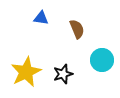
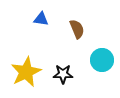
blue triangle: moved 1 px down
black star: rotated 18 degrees clockwise
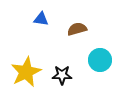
brown semicircle: rotated 84 degrees counterclockwise
cyan circle: moved 2 px left
black star: moved 1 px left, 1 px down
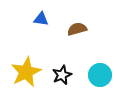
cyan circle: moved 15 px down
black star: rotated 24 degrees counterclockwise
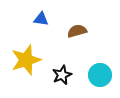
brown semicircle: moved 2 px down
yellow star: moved 12 px up; rotated 8 degrees clockwise
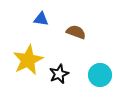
brown semicircle: moved 1 px left, 1 px down; rotated 36 degrees clockwise
yellow star: moved 2 px right; rotated 8 degrees counterclockwise
black star: moved 3 px left, 1 px up
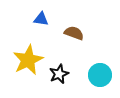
brown semicircle: moved 2 px left, 1 px down
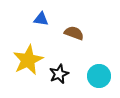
cyan circle: moved 1 px left, 1 px down
